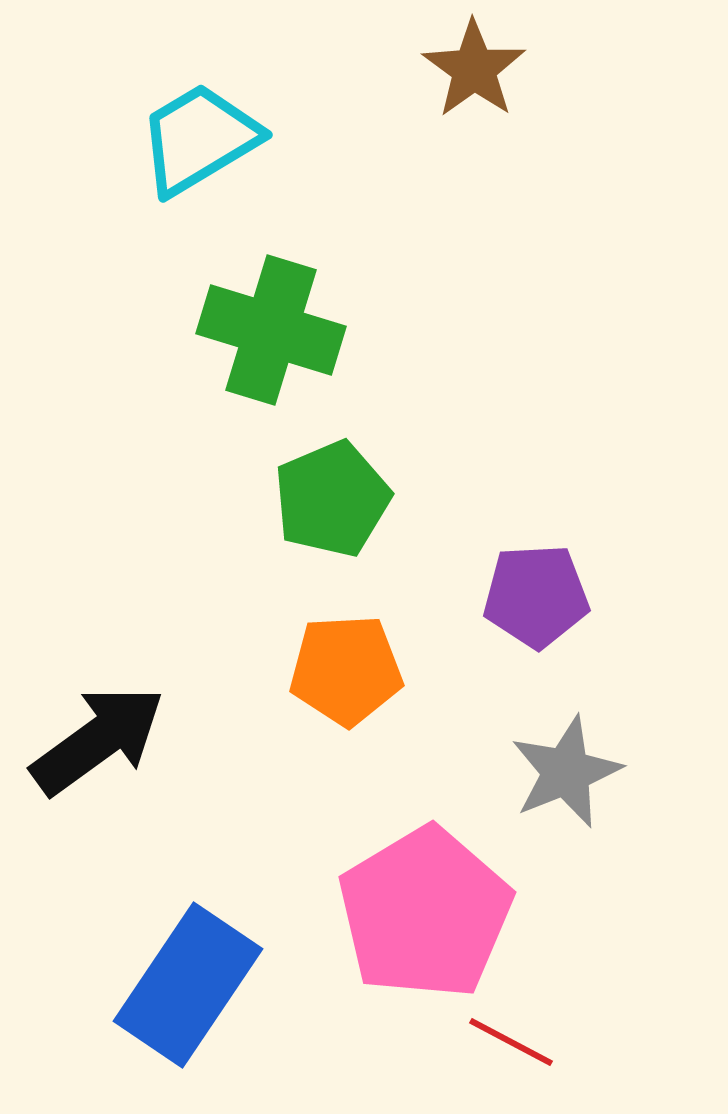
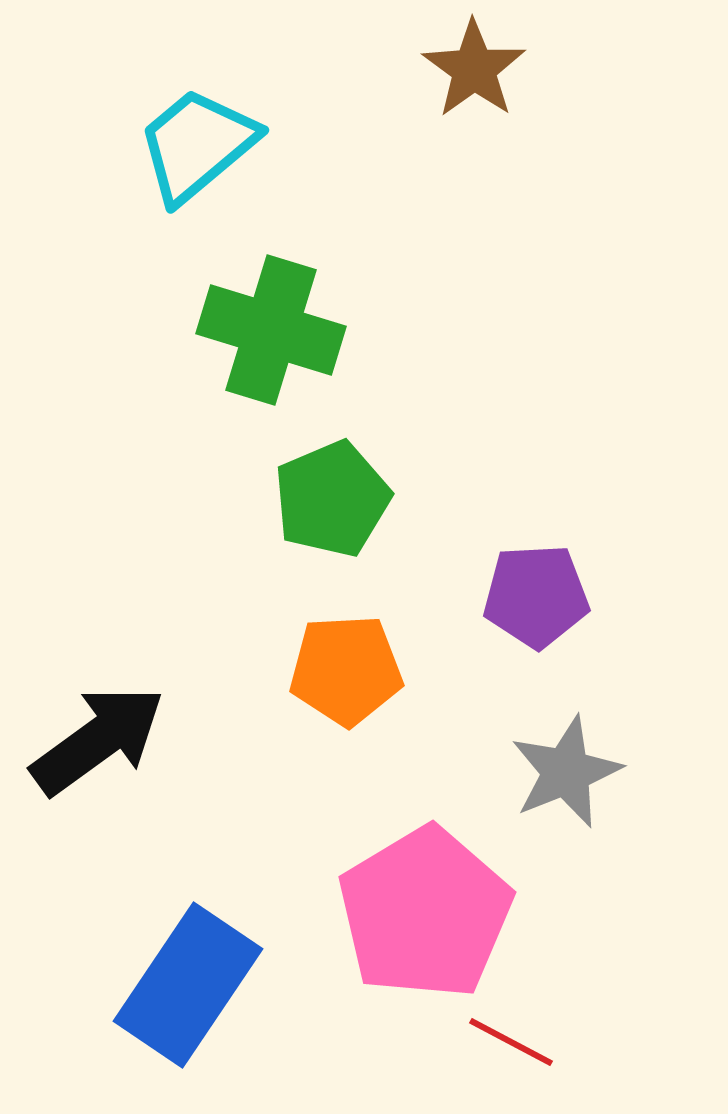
cyan trapezoid: moved 2 px left, 6 px down; rotated 9 degrees counterclockwise
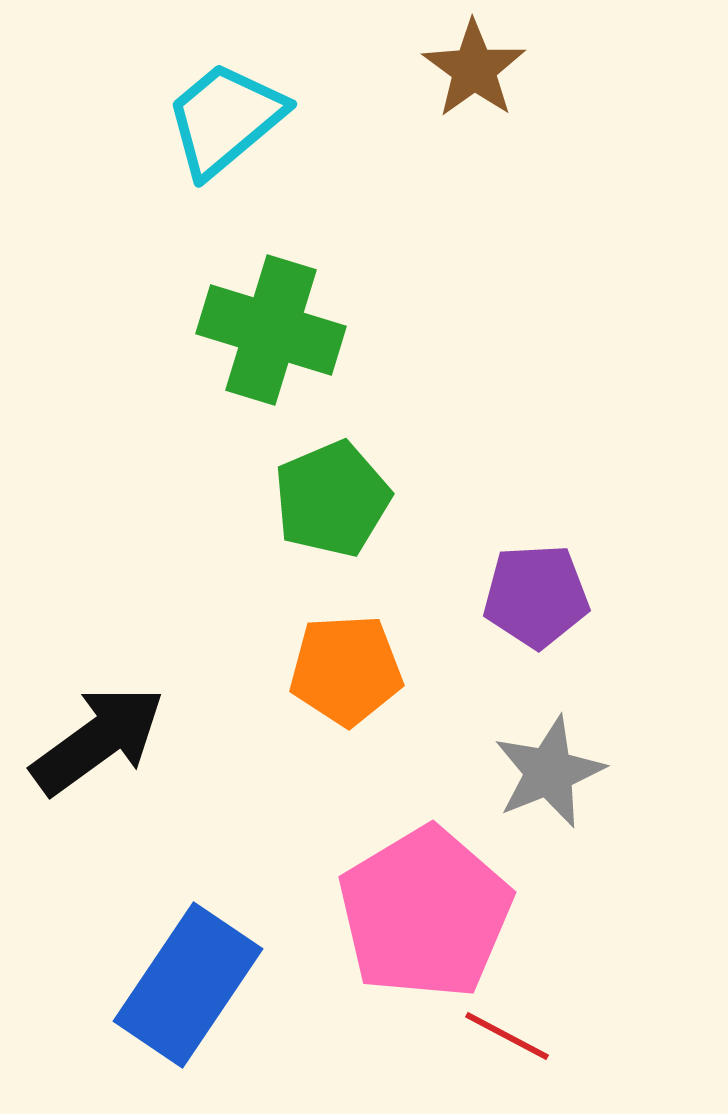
cyan trapezoid: moved 28 px right, 26 px up
gray star: moved 17 px left
red line: moved 4 px left, 6 px up
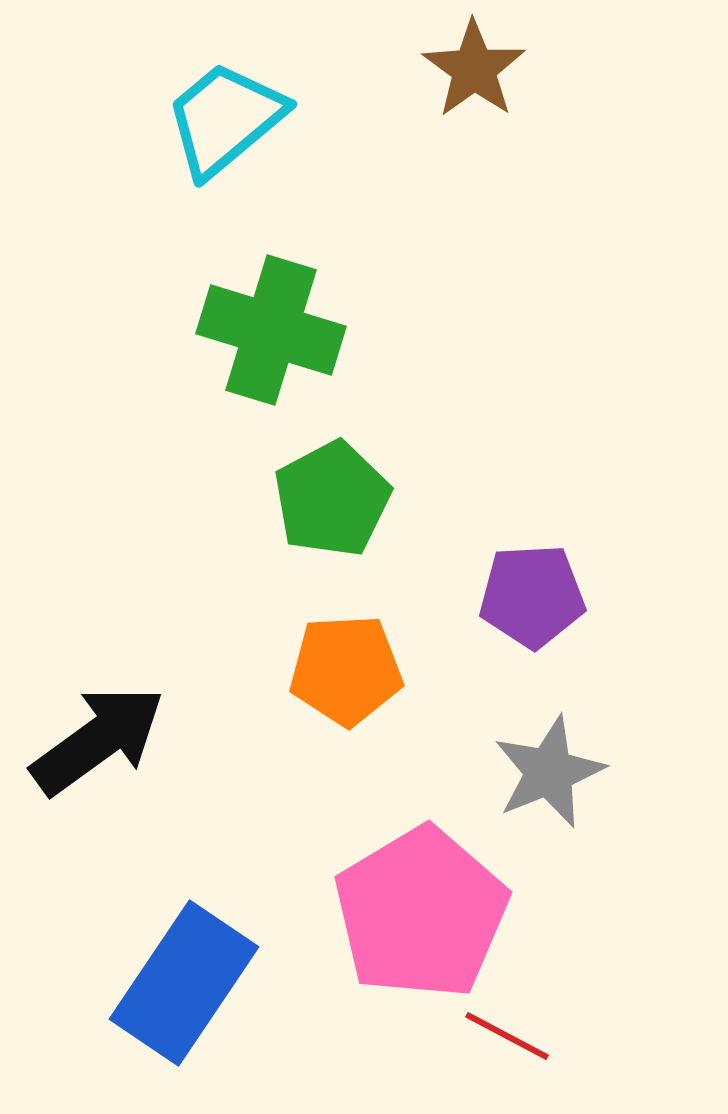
green pentagon: rotated 5 degrees counterclockwise
purple pentagon: moved 4 px left
pink pentagon: moved 4 px left
blue rectangle: moved 4 px left, 2 px up
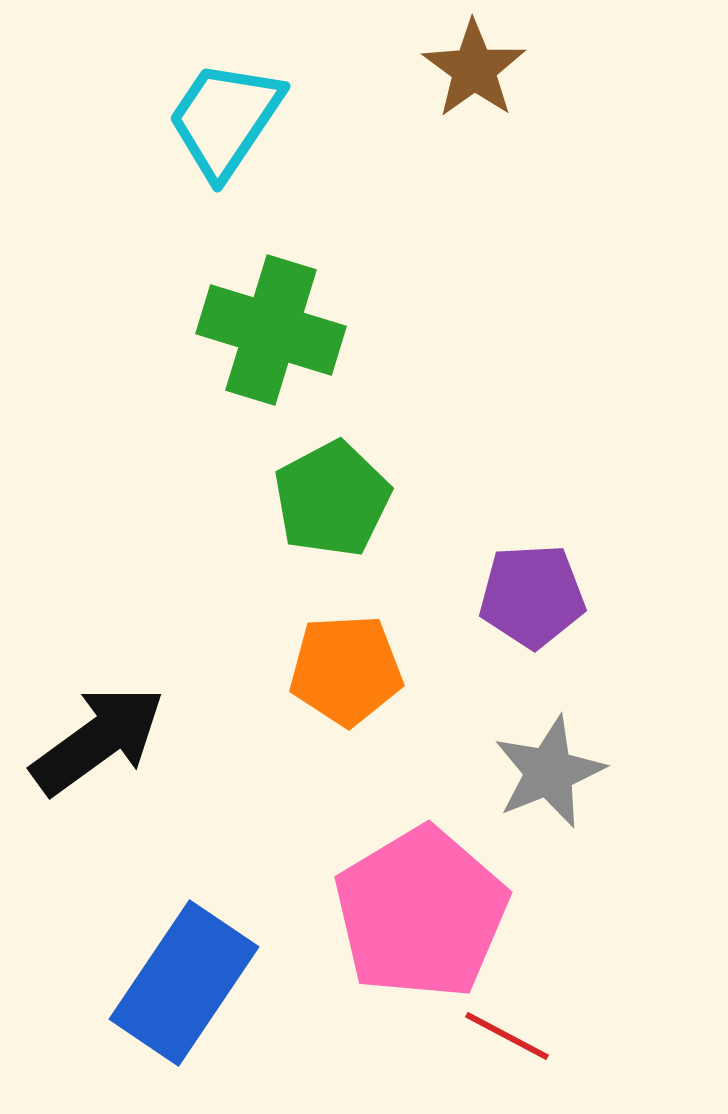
cyan trapezoid: rotated 16 degrees counterclockwise
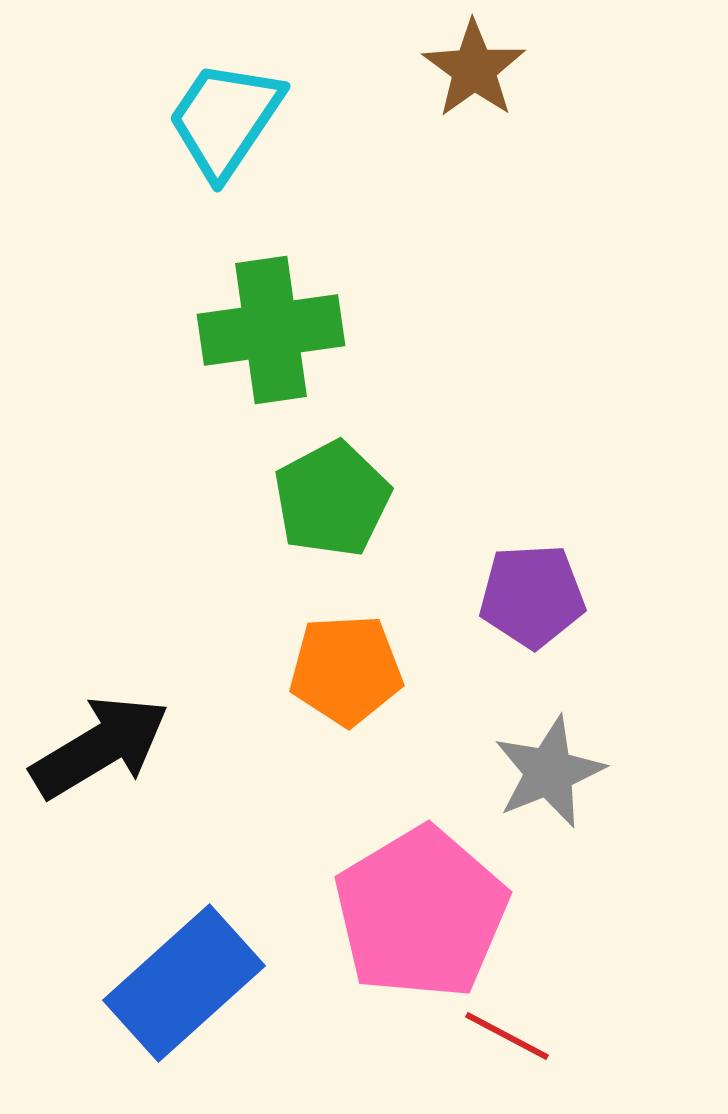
green cross: rotated 25 degrees counterclockwise
black arrow: moved 2 px right, 7 px down; rotated 5 degrees clockwise
blue rectangle: rotated 14 degrees clockwise
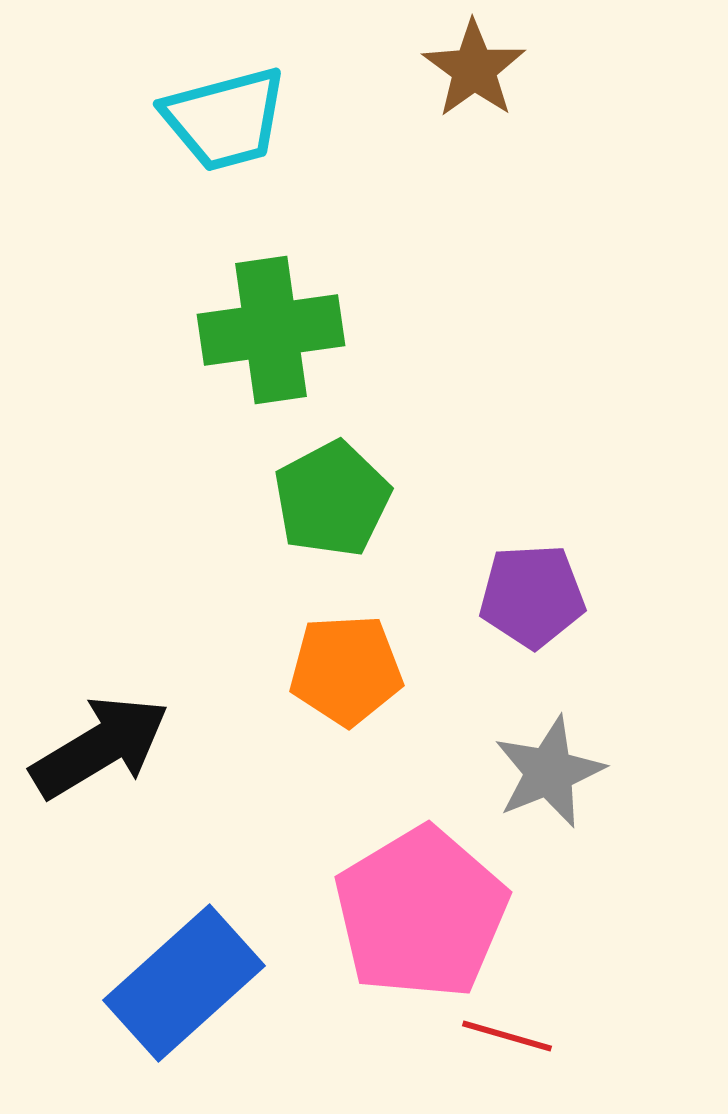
cyan trapezoid: rotated 139 degrees counterclockwise
red line: rotated 12 degrees counterclockwise
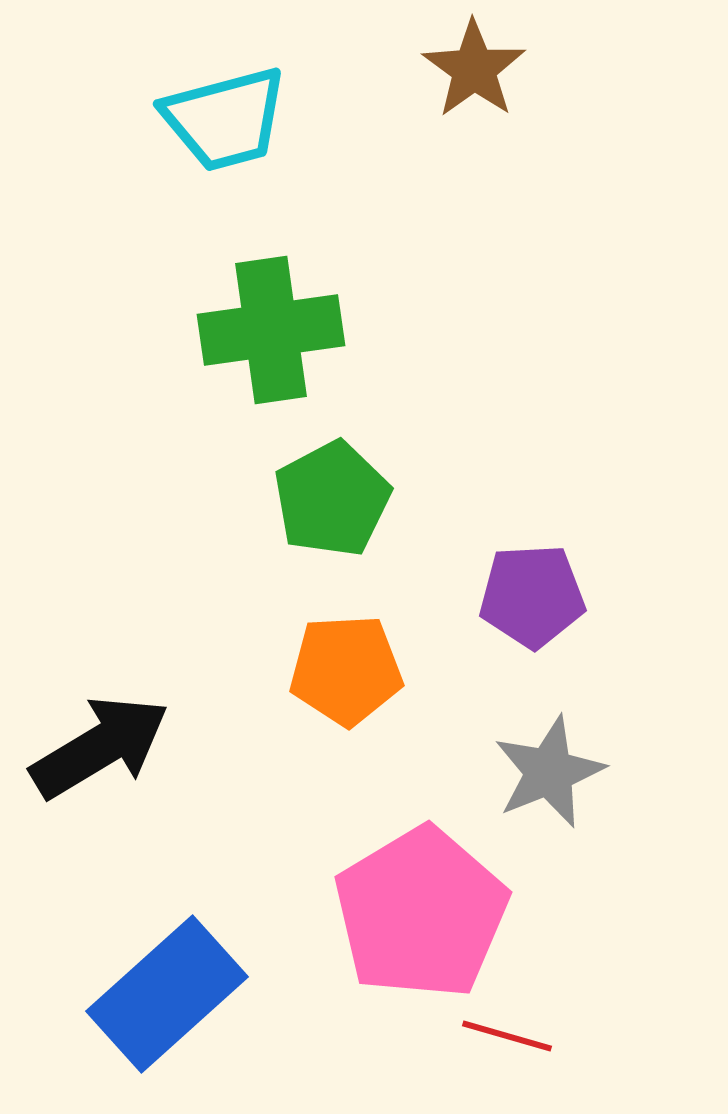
blue rectangle: moved 17 px left, 11 px down
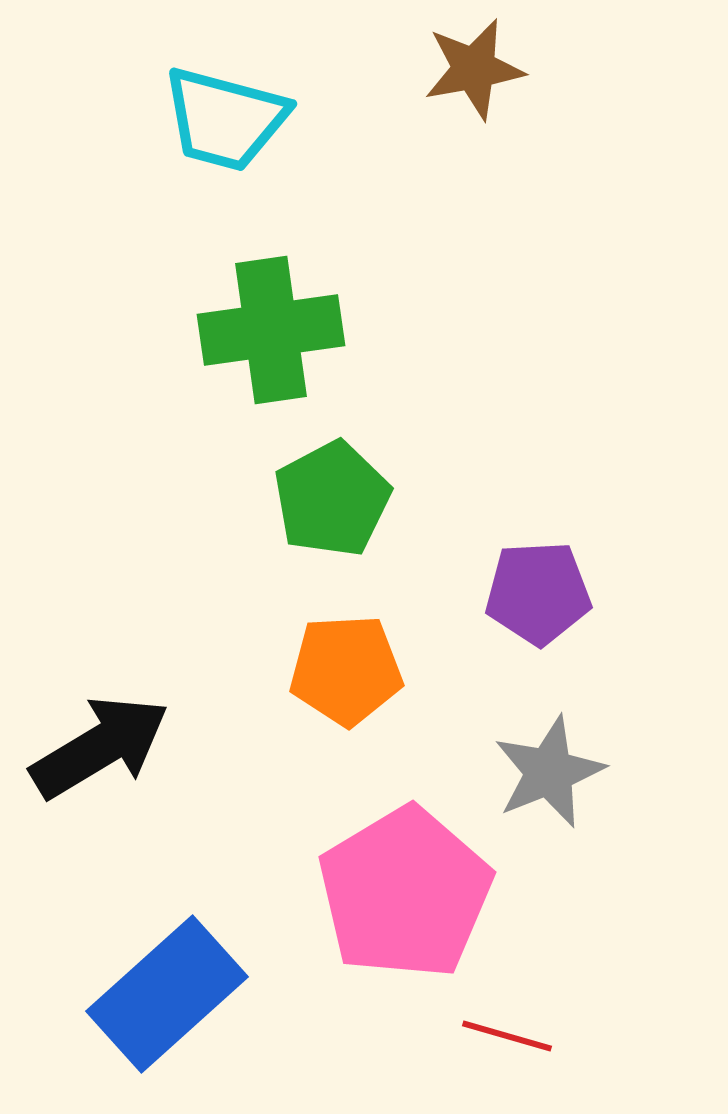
brown star: rotated 26 degrees clockwise
cyan trapezoid: rotated 30 degrees clockwise
purple pentagon: moved 6 px right, 3 px up
pink pentagon: moved 16 px left, 20 px up
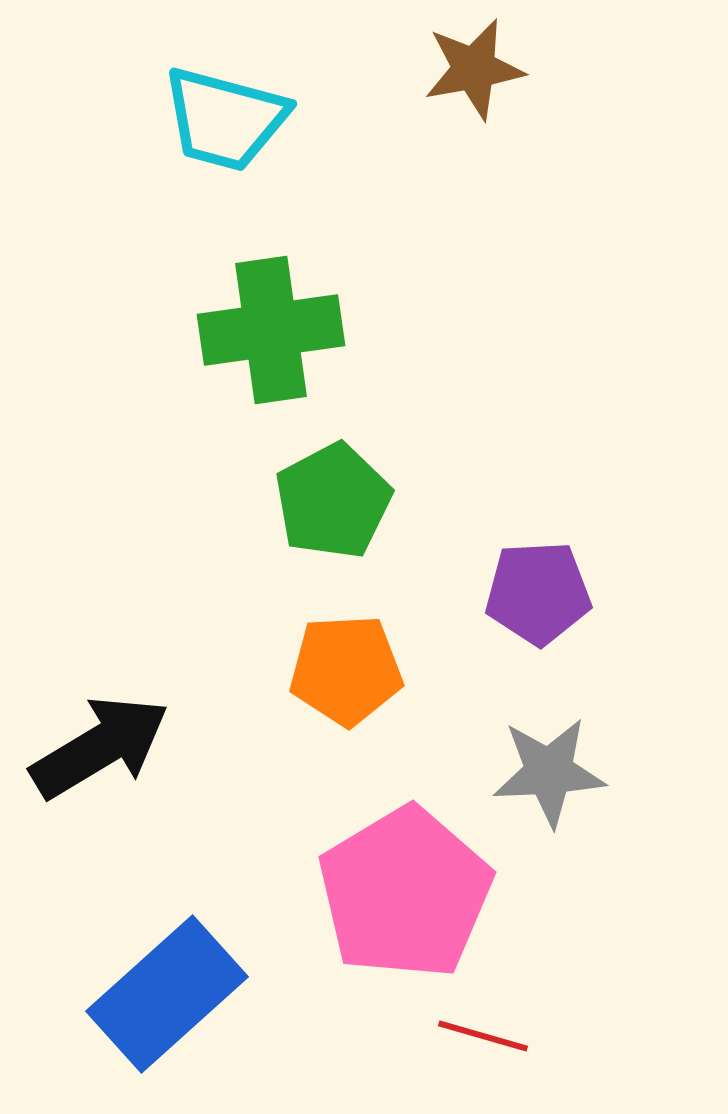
green pentagon: moved 1 px right, 2 px down
gray star: rotated 19 degrees clockwise
red line: moved 24 px left
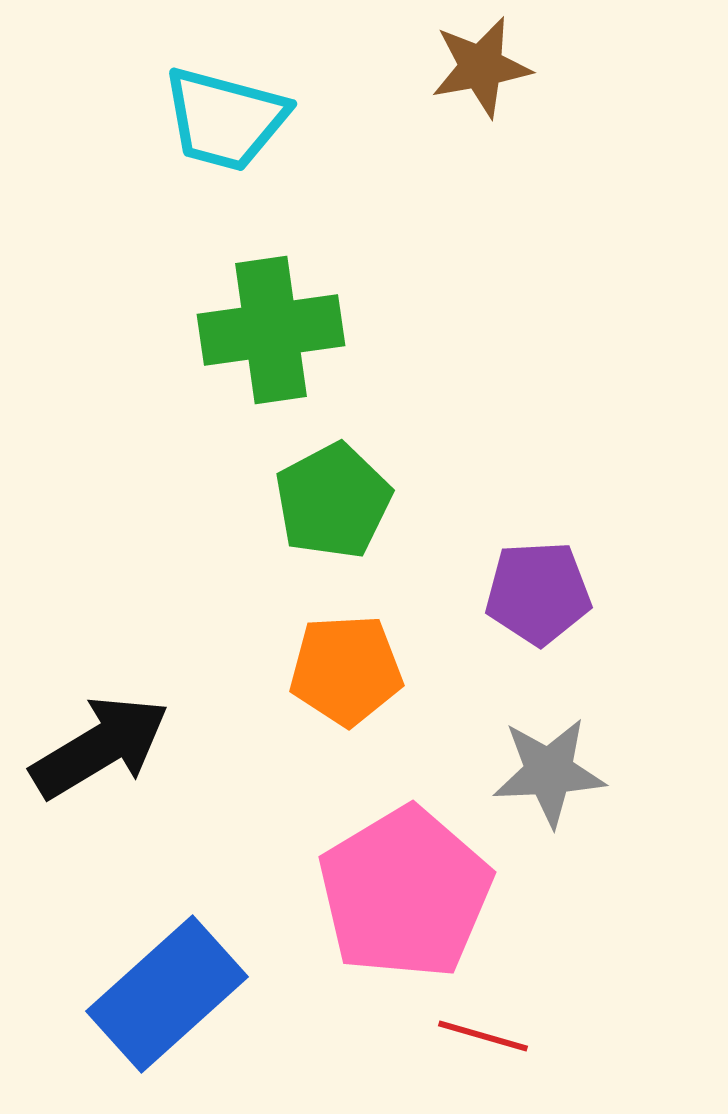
brown star: moved 7 px right, 2 px up
